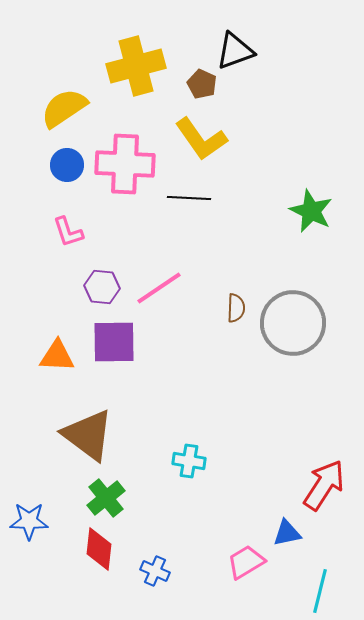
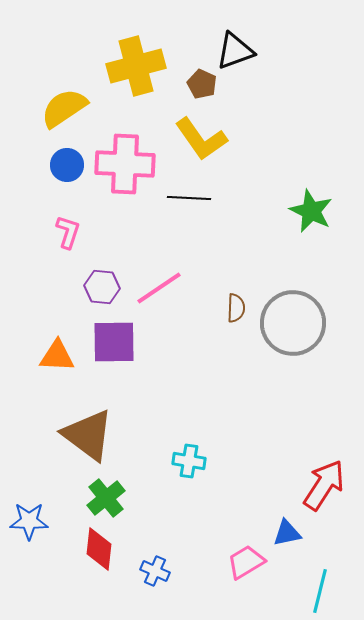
pink L-shape: rotated 144 degrees counterclockwise
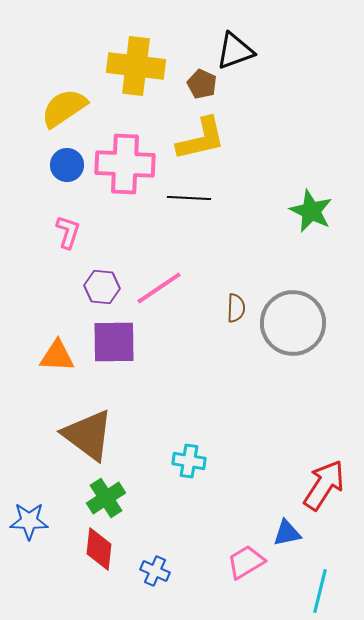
yellow cross: rotated 22 degrees clockwise
yellow L-shape: rotated 68 degrees counterclockwise
green cross: rotated 6 degrees clockwise
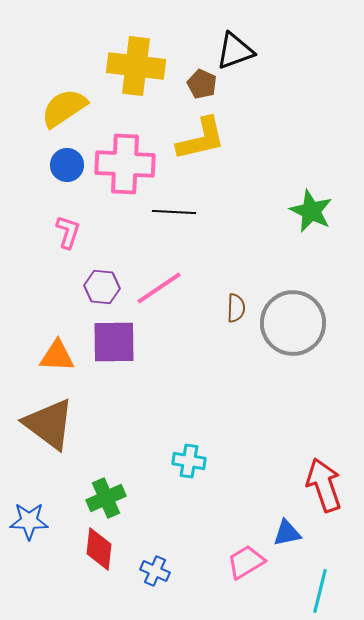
black line: moved 15 px left, 14 px down
brown triangle: moved 39 px left, 11 px up
red arrow: rotated 52 degrees counterclockwise
green cross: rotated 9 degrees clockwise
